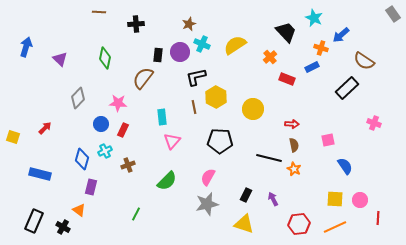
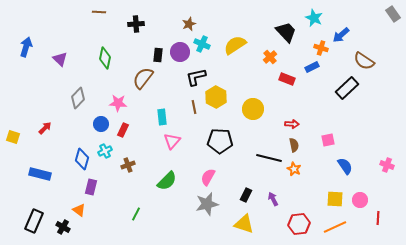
pink cross at (374, 123): moved 13 px right, 42 px down
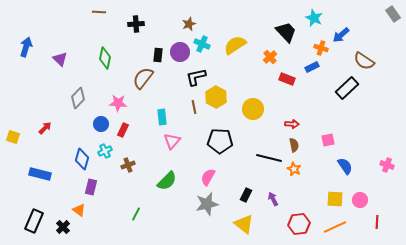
red line at (378, 218): moved 1 px left, 4 px down
yellow triangle at (244, 224): rotated 20 degrees clockwise
black cross at (63, 227): rotated 16 degrees clockwise
